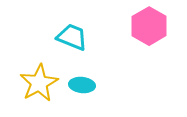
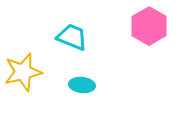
yellow star: moved 16 px left, 11 px up; rotated 15 degrees clockwise
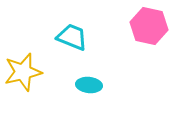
pink hexagon: rotated 18 degrees counterclockwise
cyan ellipse: moved 7 px right
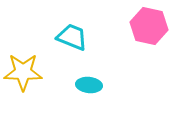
yellow star: rotated 15 degrees clockwise
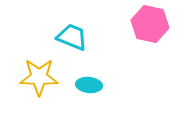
pink hexagon: moved 1 px right, 2 px up
yellow star: moved 16 px right, 5 px down
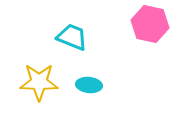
yellow star: moved 5 px down
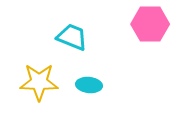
pink hexagon: rotated 12 degrees counterclockwise
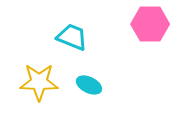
cyan ellipse: rotated 20 degrees clockwise
